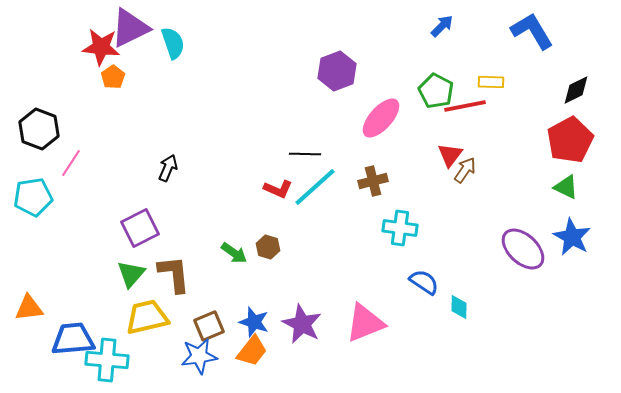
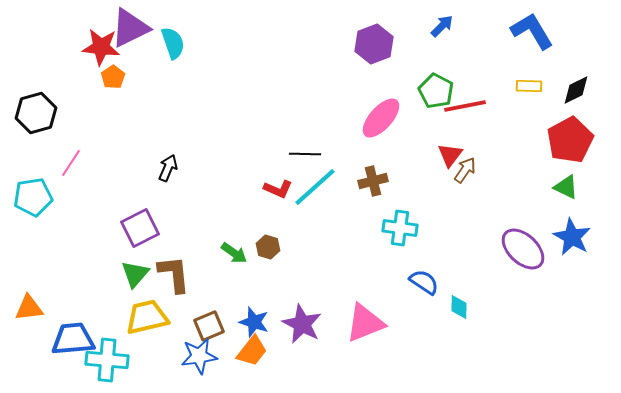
purple hexagon at (337, 71): moved 37 px right, 27 px up
yellow rectangle at (491, 82): moved 38 px right, 4 px down
black hexagon at (39, 129): moved 3 px left, 16 px up; rotated 24 degrees clockwise
green triangle at (131, 274): moved 4 px right
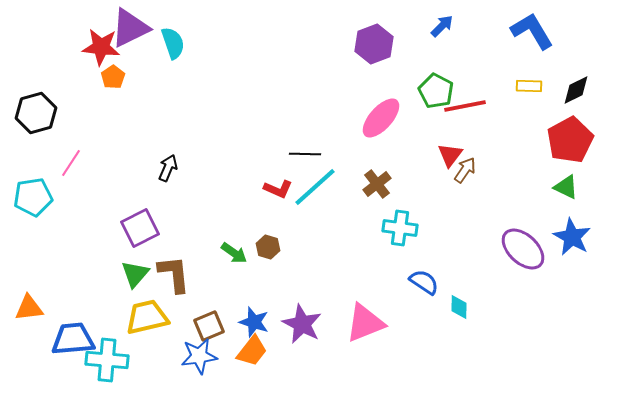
brown cross at (373, 181): moved 4 px right, 3 px down; rotated 24 degrees counterclockwise
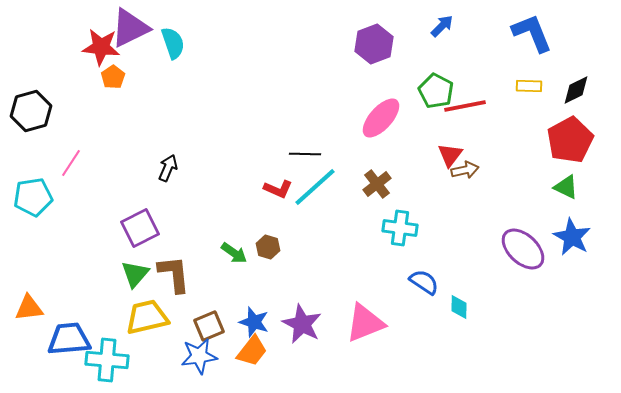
blue L-shape at (532, 31): moved 2 px down; rotated 9 degrees clockwise
black hexagon at (36, 113): moved 5 px left, 2 px up
brown arrow at (465, 170): rotated 44 degrees clockwise
blue trapezoid at (73, 339): moved 4 px left
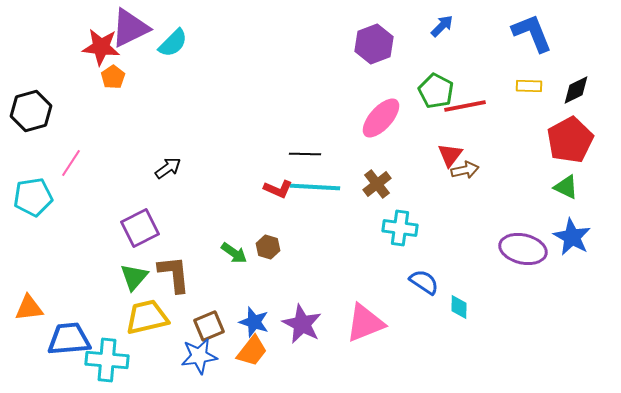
cyan semicircle at (173, 43): rotated 64 degrees clockwise
black arrow at (168, 168): rotated 32 degrees clockwise
cyan line at (315, 187): rotated 45 degrees clockwise
purple ellipse at (523, 249): rotated 30 degrees counterclockwise
green triangle at (135, 274): moved 1 px left, 3 px down
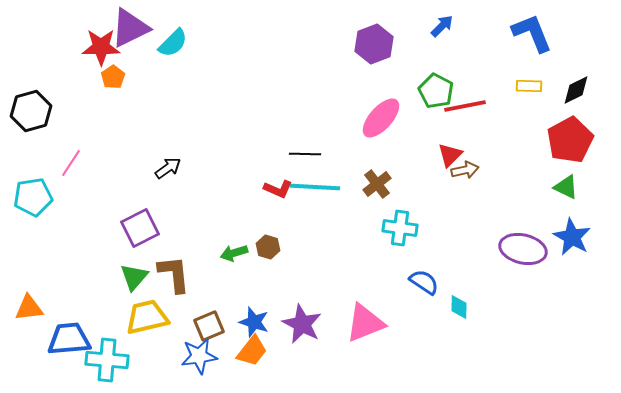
red star at (101, 47): rotated 6 degrees counterclockwise
red triangle at (450, 155): rotated 8 degrees clockwise
green arrow at (234, 253): rotated 128 degrees clockwise
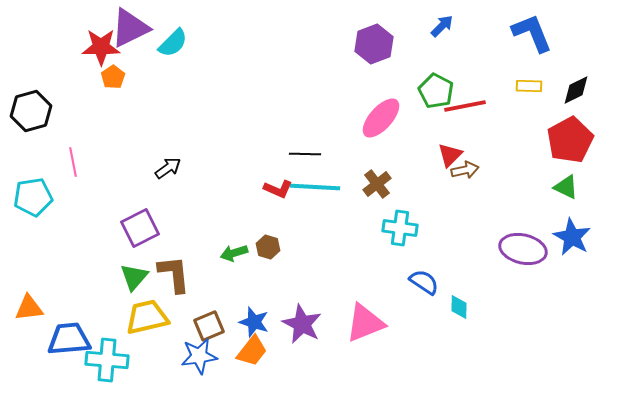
pink line at (71, 163): moved 2 px right, 1 px up; rotated 44 degrees counterclockwise
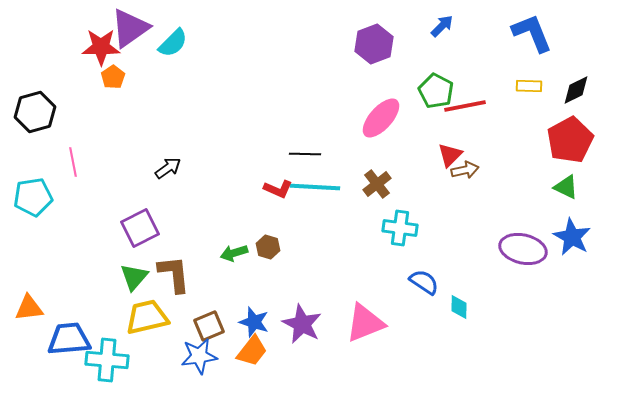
purple triangle at (130, 28): rotated 9 degrees counterclockwise
black hexagon at (31, 111): moved 4 px right, 1 px down
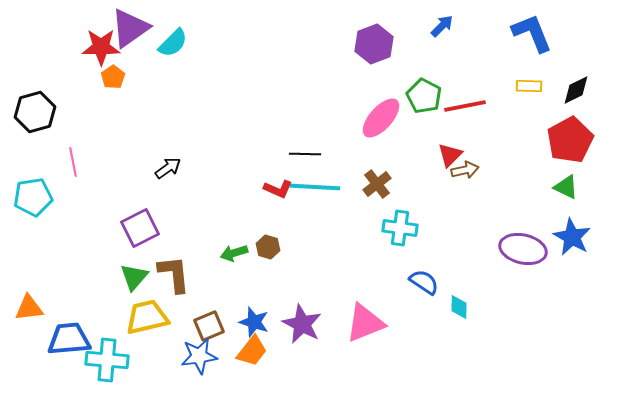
green pentagon at (436, 91): moved 12 px left, 5 px down
